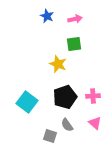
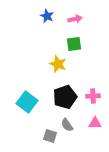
pink triangle: rotated 40 degrees counterclockwise
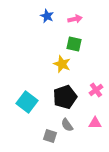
green square: rotated 21 degrees clockwise
yellow star: moved 4 px right
pink cross: moved 3 px right, 6 px up; rotated 32 degrees counterclockwise
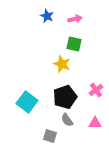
gray semicircle: moved 5 px up
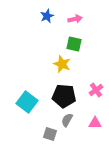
blue star: rotated 24 degrees clockwise
black pentagon: moved 1 px left, 1 px up; rotated 25 degrees clockwise
gray semicircle: rotated 64 degrees clockwise
gray square: moved 2 px up
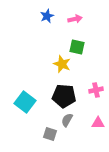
green square: moved 3 px right, 3 px down
pink cross: rotated 24 degrees clockwise
cyan square: moved 2 px left
pink triangle: moved 3 px right
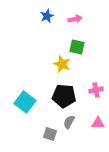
gray semicircle: moved 2 px right, 2 px down
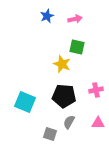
cyan square: rotated 15 degrees counterclockwise
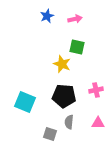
gray semicircle: rotated 24 degrees counterclockwise
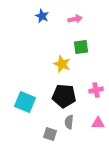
blue star: moved 5 px left; rotated 24 degrees counterclockwise
green square: moved 4 px right; rotated 21 degrees counterclockwise
